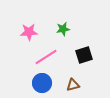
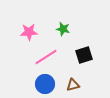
green star: rotated 24 degrees clockwise
blue circle: moved 3 px right, 1 px down
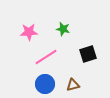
black square: moved 4 px right, 1 px up
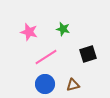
pink star: rotated 18 degrees clockwise
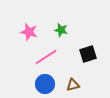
green star: moved 2 px left, 1 px down
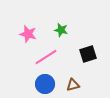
pink star: moved 1 px left, 2 px down
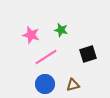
pink star: moved 3 px right, 1 px down
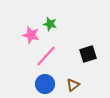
green star: moved 11 px left, 6 px up
pink line: moved 1 px up; rotated 15 degrees counterclockwise
brown triangle: rotated 24 degrees counterclockwise
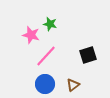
black square: moved 1 px down
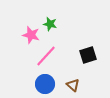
brown triangle: rotated 40 degrees counterclockwise
